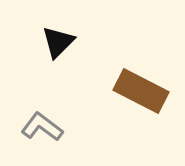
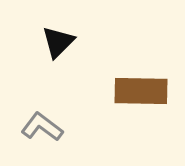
brown rectangle: rotated 26 degrees counterclockwise
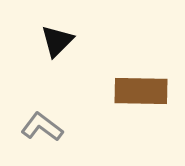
black triangle: moved 1 px left, 1 px up
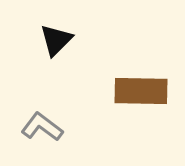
black triangle: moved 1 px left, 1 px up
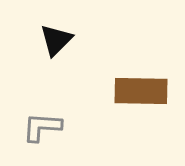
gray L-shape: rotated 33 degrees counterclockwise
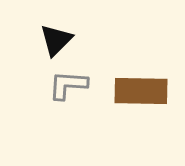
gray L-shape: moved 26 px right, 42 px up
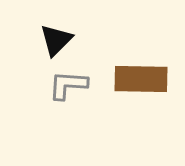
brown rectangle: moved 12 px up
